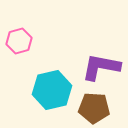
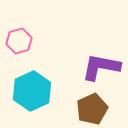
cyan hexagon: moved 20 px left, 1 px down; rotated 12 degrees counterclockwise
brown pentagon: moved 2 px left, 1 px down; rotated 28 degrees counterclockwise
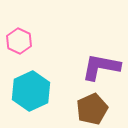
pink hexagon: rotated 20 degrees counterclockwise
cyan hexagon: moved 1 px left
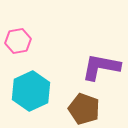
pink hexagon: moved 1 px left; rotated 25 degrees clockwise
brown pentagon: moved 8 px left; rotated 28 degrees counterclockwise
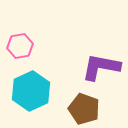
pink hexagon: moved 2 px right, 5 px down
